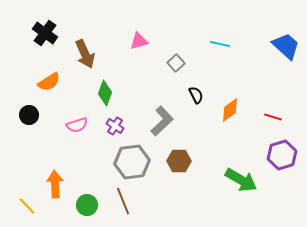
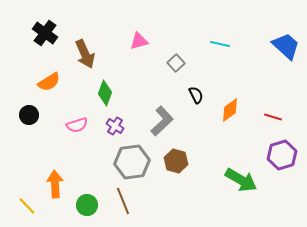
brown hexagon: moved 3 px left; rotated 15 degrees clockwise
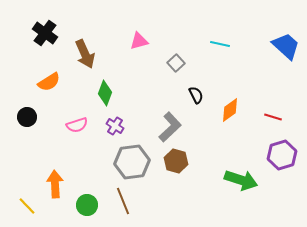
black circle: moved 2 px left, 2 px down
gray L-shape: moved 8 px right, 6 px down
green arrow: rotated 12 degrees counterclockwise
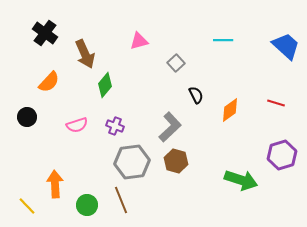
cyan line: moved 3 px right, 4 px up; rotated 12 degrees counterclockwise
orange semicircle: rotated 15 degrees counterclockwise
green diamond: moved 8 px up; rotated 20 degrees clockwise
red line: moved 3 px right, 14 px up
purple cross: rotated 12 degrees counterclockwise
brown line: moved 2 px left, 1 px up
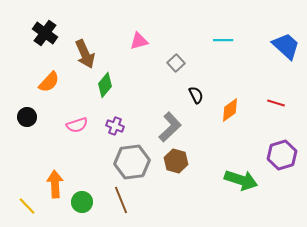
green circle: moved 5 px left, 3 px up
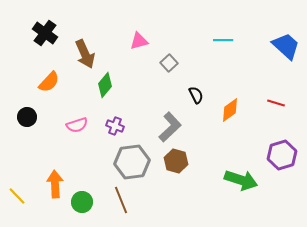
gray square: moved 7 px left
yellow line: moved 10 px left, 10 px up
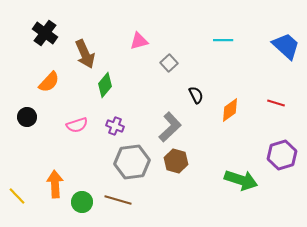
brown line: moved 3 px left; rotated 52 degrees counterclockwise
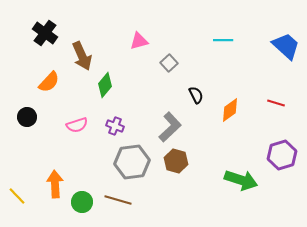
brown arrow: moved 3 px left, 2 px down
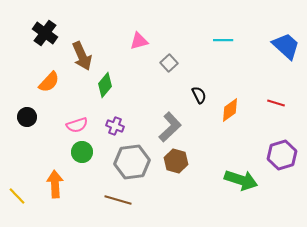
black semicircle: moved 3 px right
green circle: moved 50 px up
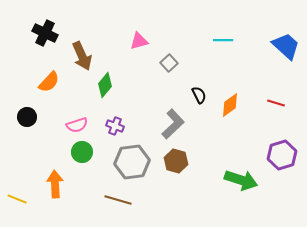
black cross: rotated 10 degrees counterclockwise
orange diamond: moved 5 px up
gray L-shape: moved 3 px right, 3 px up
yellow line: moved 3 px down; rotated 24 degrees counterclockwise
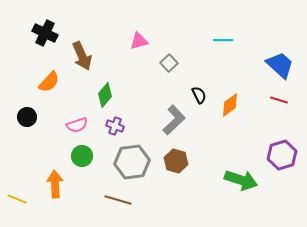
blue trapezoid: moved 6 px left, 19 px down
green diamond: moved 10 px down
red line: moved 3 px right, 3 px up
gray L-shape: moved 1 px right, 4 px up
green circle: moved 4 px down
